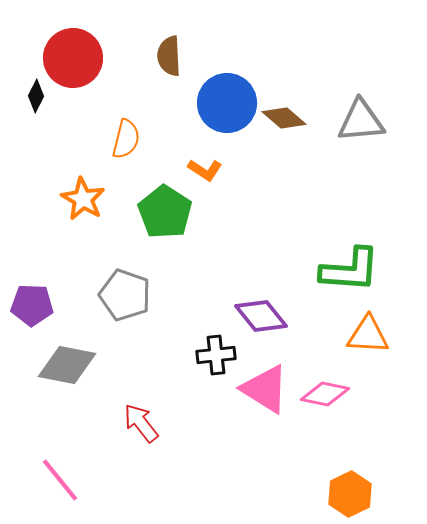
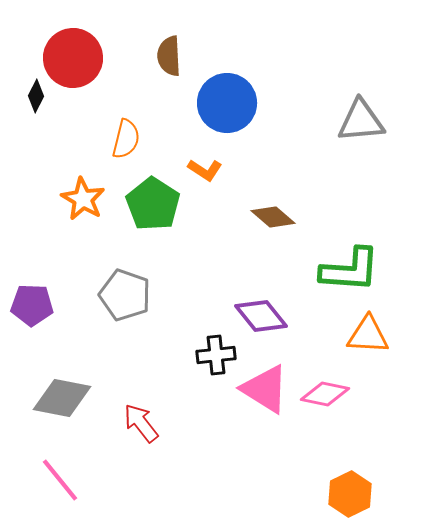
brown diamond: moved 11 px left, 99 px down
green pentagon: moved 12 px left, 8 px up
gray diamond: moved 5 px left, 33 px down
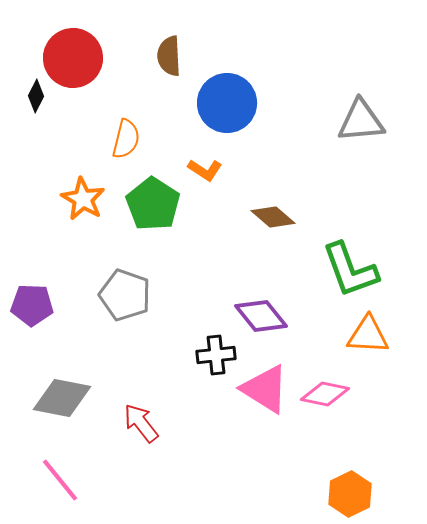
green L-shape: rotated 66 degrees clockwise
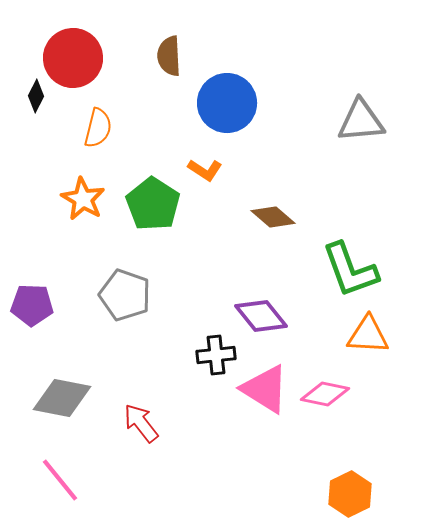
orange semicircle: moved 28 px left, 11 px up
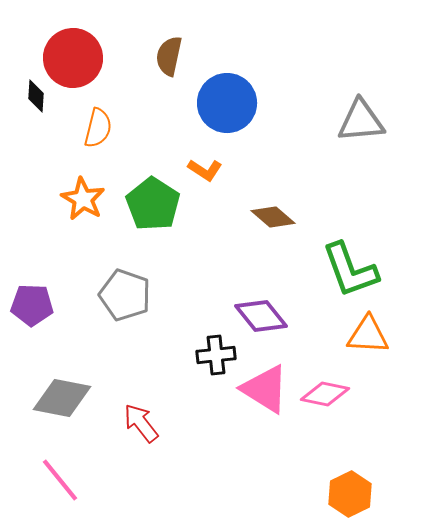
brown semicircle: rotated 15 degrees clockwise
black diamond: rotated 24 degrees counterclockwise
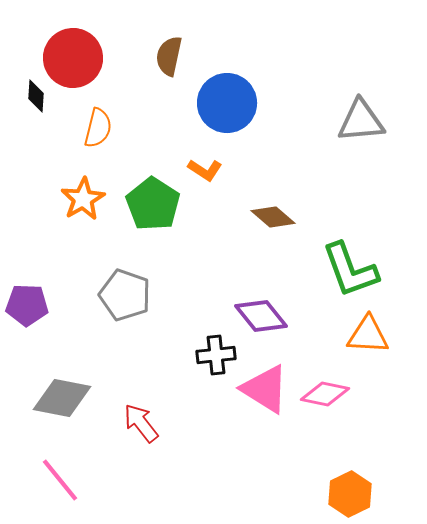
orange star: rotated 12 degrees clockwise
purple pentagon: moved 5 px left
